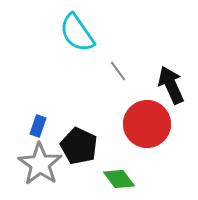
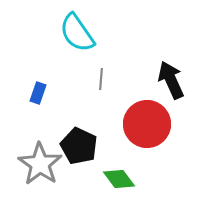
gray line: moved 17 px left, 8 px down; rotated 40 degrees clockwise
black arrow: moved 5 px up
blue rectangle: moved 33 px up
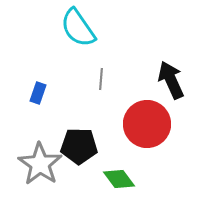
cyan semicircle: moved 1 px right, 5 px up
black pentagon: rotated 24 degrees counterclockwise
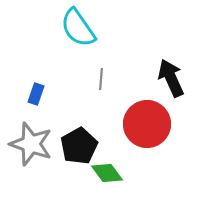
black arrow: moved 2 px up
blue rectangle: moved 2 px left, 1 px down
black pentagon: rotated 30 degrees counterclockwise
gray star: moved 9 px left, 20 px up; rotated 15 degrees counterclockwise
green diamond: moved 12 px left, 6 px up
